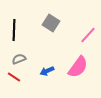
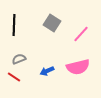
gray square: moved 1 px right
black line: moved 5 px up
pink line: moved 7 px left, 1 px up
pink semicircle: rotated 40 degrees clockwise
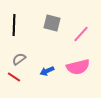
gray square: rotated 18 degrees counterclockwise
gray semicircle: rotated 16 degrees counterclockwise
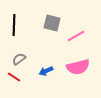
pink line: moved 5 px left, 2 px down; rotated 18 degrees clockwise
blue arrow: moved 1 px left
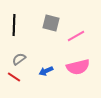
gray square: moved 1 px left
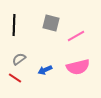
blue arrow: moved 1 px left, 1 px up
red line: moved 1 px right, 1 px down
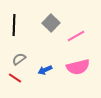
gray square: rotated 30 degrees clockwise
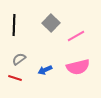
red line: rotated 16 degrees counterclockwise
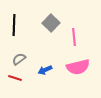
pink line: moved 2 px left, 1 px down; rotated 66 degrees counterclockwise
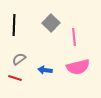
blue arrow: rotated 32 degrees clockwise
